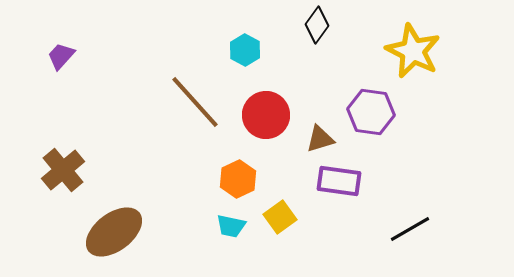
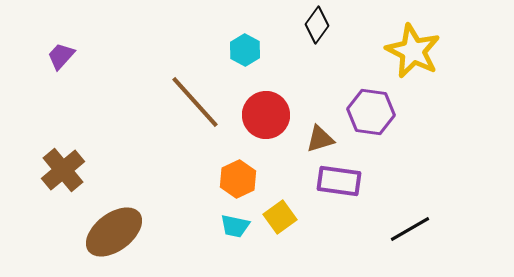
cyan trapezoid: moved 4 px right
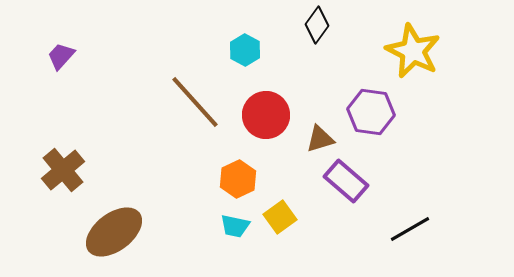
purple rectangle: moved 7 px right; rotated 33 degrees clockwise
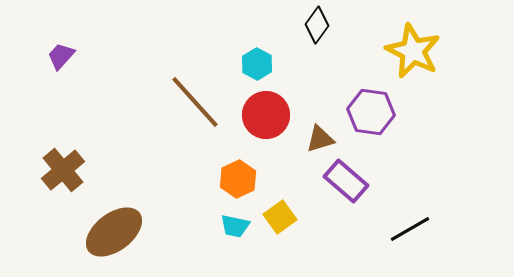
cyan hexagon: moved 12 px right, 14 px down
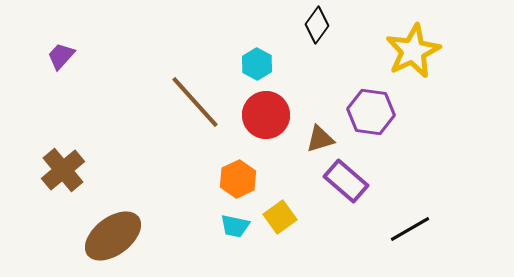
yellow star: rotated 20 degrees clockwise
brown ellipse: moved 1 px left, 4 px down
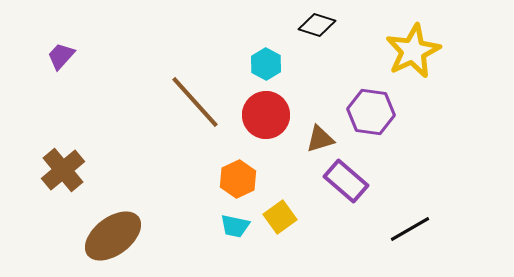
black diamond: rotated 72 degrees clockwise
cyan hexagon: moved 9 px right
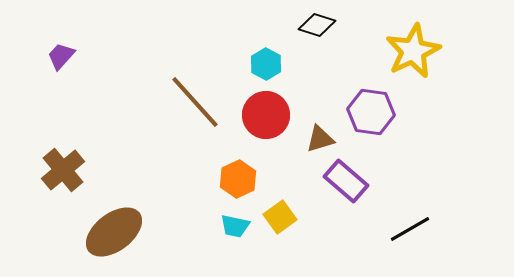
brown ellipse: moved 1 px right, 4 px up
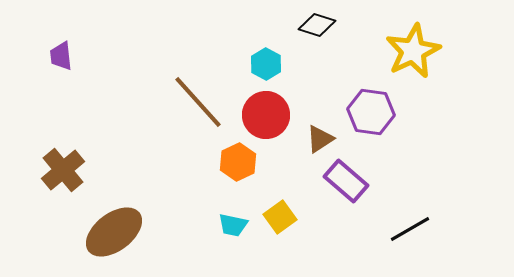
purple trapezoid: rotated 48 degrees counterclockwise
brown line: moved 3 px right
brown triangle: rotated 16 degrees counterclockwise
orange hexagon: moved 17 px up
cyan trapezoid: moved 2 px left, 1 px up
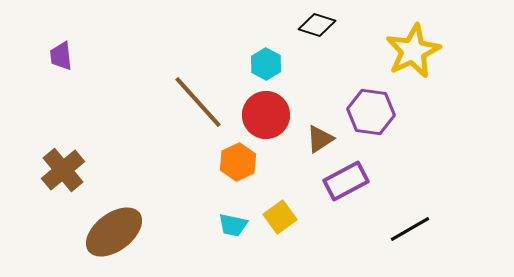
purple rectangle: rotated 69 degrees counterclockwise
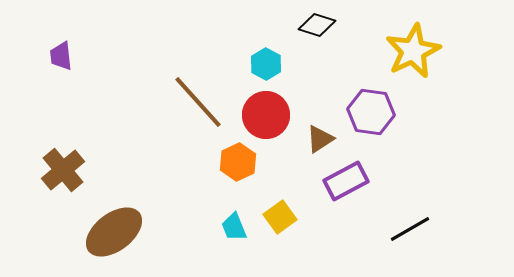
cyan trapezoid: moved 1 px right, 2 px down; rotated 56 degrees clockwise
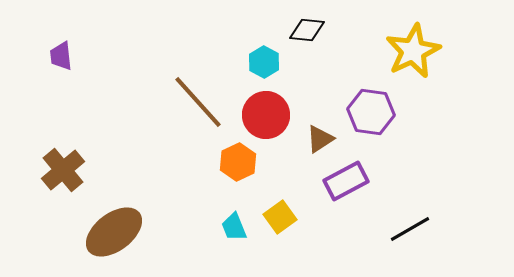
black diamond: moved 10 px left, 5 px down; rotated 12 degrees counterclockwise
cyan hexagon: moved 2 px left, 2 px up
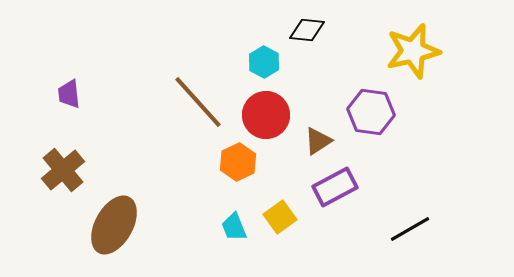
yellow star: rotated 12 degrees clockwise
purple trapezoid: moved 8 px right, 38 px down
brown triangle: moved 2 px left, 2 px down
purple rectangle: moved 11 px left, 6 px down
brown ellipse: moved 7 px up; rotated 24 degrees counterclockwise
